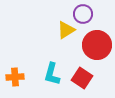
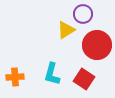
red square: moved 2 px right, 1 px down
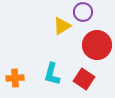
purple circle: moved 2 px up
yellow triangle: moved 4 px left, 4 px up
orange cross: moved 1 px down
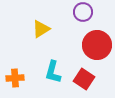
yellow triangle: moved 21 px left, 3 px down
cyan L-shape: moved 1 px right, 2 px up
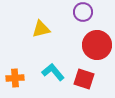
yellow triangle: rotated 18 degrees clockwise
cyan L-shape: rotated 125 degrees clockwise
red square: rotated 15 degrees counterclockwise
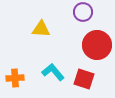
yellow triangle: rotated 18 degrees clockwise
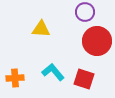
purple circle: moved 2 px right
red circle: moved 4 px up
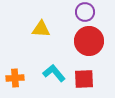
red circle: moved 8 px left
cyan L-shape: moved 1 px right, 1 px down
red square: rotated 20 degrees counterclockwise
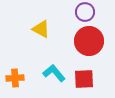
yellow triangle: rotated 24 degrees clockwise
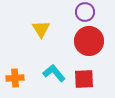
yellow triangle: rotated 30 degrees clockwise
